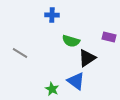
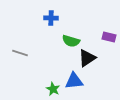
blue cross: moved 1 px left, 3 px down
gray line: rotated 14 degrees counterclockwise
blue triangle: moved 2 px left; rotated 42 degrees counterclockwise
green star: moved 1 px right
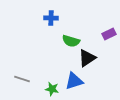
purple rectangle: moved 3 px up; rotated 40 degrees counterclockwise
gray line: moved 2 px right, 26 px down
blue triangle: rotated 12 degrees counterclockwise
green star: moved 1 px left; rotated 16 degrees counterclockwise
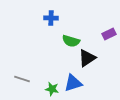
blue triangle: moved 1 px left, 2 px down
